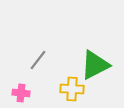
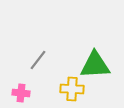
green triangle: rotated 24 degrees clockwise
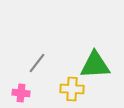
gray line: moved 1 px left, 3 px down
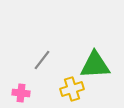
gray line: moved 5 px right, 3 px up
yellow cross: rotated 20 degrees counterclockwise
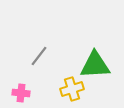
gray line: moved 3 px left, 4 px up
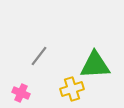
pink cross: rotated 18 degrees clockwise
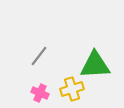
pink cross: moved 19 px right
